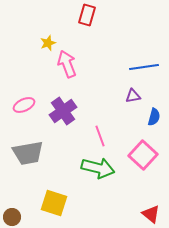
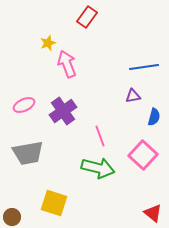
red rectangle: moved 2 px down; rotated 20 degrees clockwise
red triangle: moved 2 px right, 1 px up
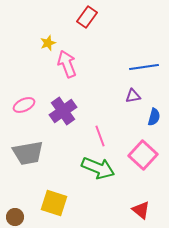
green arrow: rotated 8 degrees clockwise
red triangle: moved 12 px left, 3 px up
brown circle: moved 3 px right
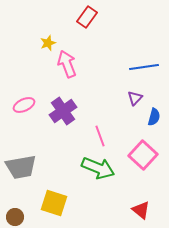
purple triangle: moved 2 px right, 2 px down; rotated 35 degrees counterclockwise
gray trapezoid: moved 7 px left, 14 px down
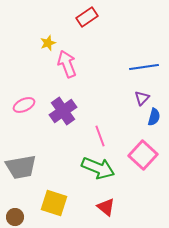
red rectangle: rotated 20 degrees clockwise
purple triangle: moved 7 px right
red triangle: moved 35 px left, 3 px up
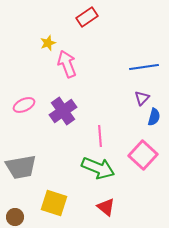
pink line: rotated 15 degrees clockwise
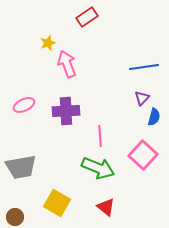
purple cross: moved 3 px right; rotated 32 degrees clockwise
yellow square: moved 3 px right; rotated 12 degrees clockwise
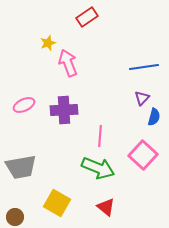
pink arrow: moved 1 px right, 1 px up
purple cross: moved 2 px left, 1 px up
pink line: rotated 10 degrees clockwise
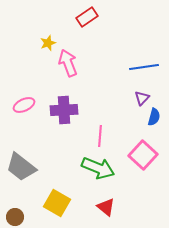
gray trapezoid: rotated 48 degrees clockwise
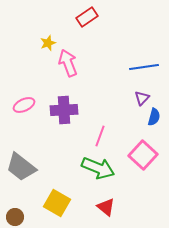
pink line: rotated 15 degrees clockwise
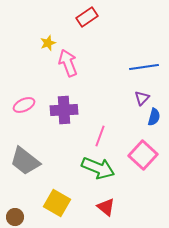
gray trapezoid: moved 4 px right, 6 px up
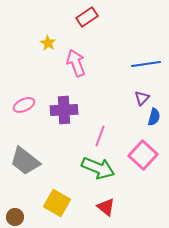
yellow star: rotated 21 degrees counterclockwise
pink arrow: moved 8 px right
blue line: moved 2 px right, 3 px up
